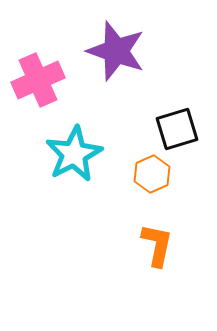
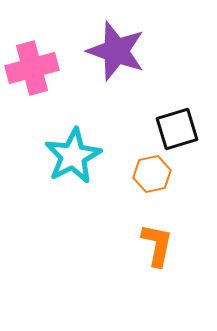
pink cross: moved 6 px left, 12 px up; rotated 9 degrees clockwise
cyan star: moved 1 px left, 2 px down
orange hexagon: rotated 12 degrees clockwise
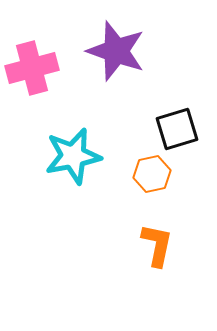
cyan star: rotated 16 degrees clockwise
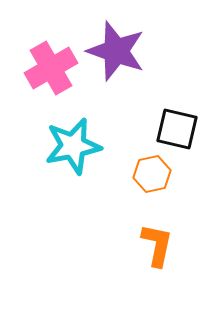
pink cross: moved 19 px right; rotated 15 degrees counterclockwise
black square: rotated 30 degrees clockwise
cyan star: moved 10 px up
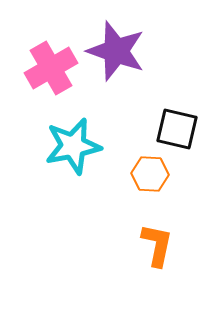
orange hexagon: moved 2 px left; rotated 15 degrees clockwise
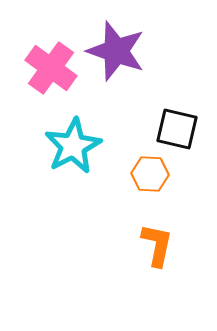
pink cross: rotated 24 degrees counterclockwise
cyan star: rotated 16 degrees counterclockwise
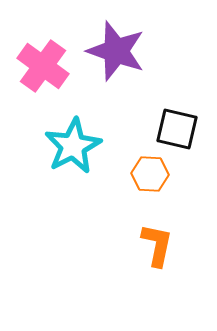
pink cross: moved 8 px left, 2 px up
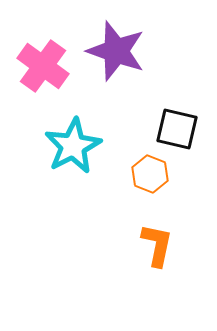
orange hexagon: rotated 18 degrees clockwise
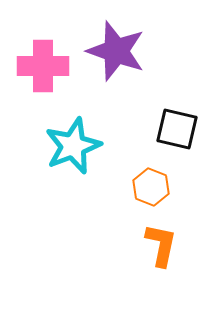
pink cross: rotated 36 degrees counterclockwise
cyan star: rotated 6 degrees clockwise
orange hexagon: moved 1 px right, 13 px down
orange L-shape: moved 4 px right
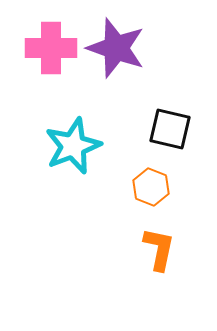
purple star: moved 3 px up
pink cross: moved 8 px right, 18 px up
black square: moved 7 px left
orange L-shape: moved 2 px left, 4 px down
